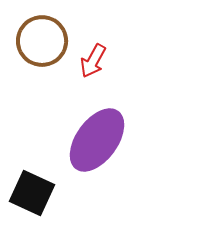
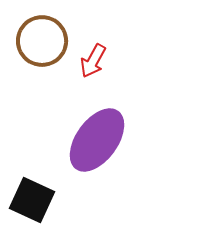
black square: moved 7 px down
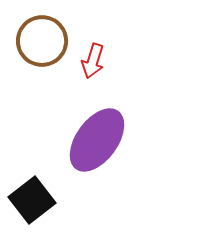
red arrow: rotated 12 degrees counterclockwise
black square: rotated 27 degrees clockwise
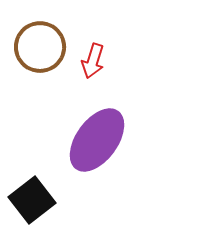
brown circle: moved 2 px left, 6 px down
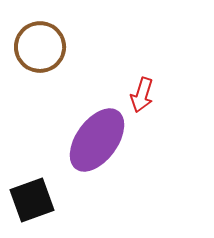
red arrow: moved 49 px right, 34 px down
black square: rotated 18 degrees clockwise
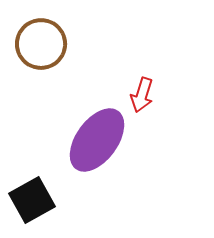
brown circle: moved 1 px right, 3 px up
black square: rotated 9 degrees counterclockwise
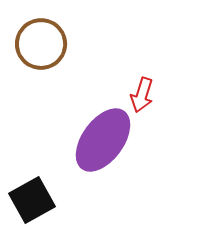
purple ellipse: moved 6 px right
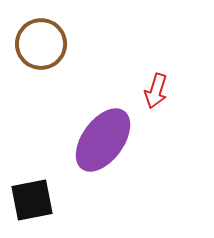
red arrow: moved 14 px right, 4 px up
black square: rotated 18 degrees clockwise
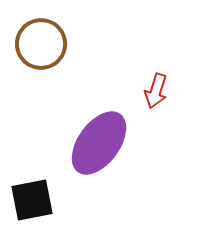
purple ellipse: moved 4 px left, 3 px down
